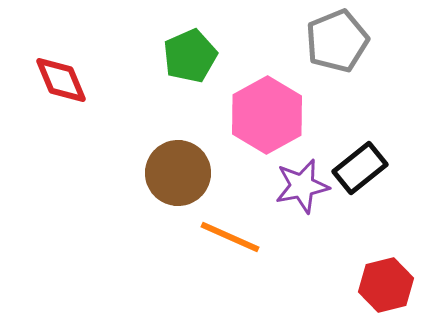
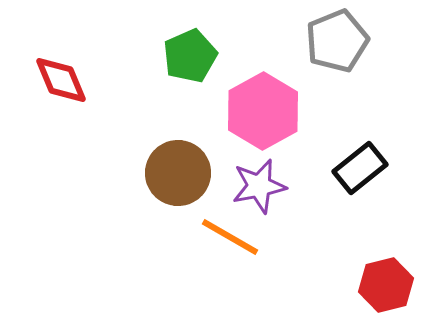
pink hexagon: moved 4 px left, 4 px up
purple star: moved 43 px left
orange line: rotated 6 degrees clockwise
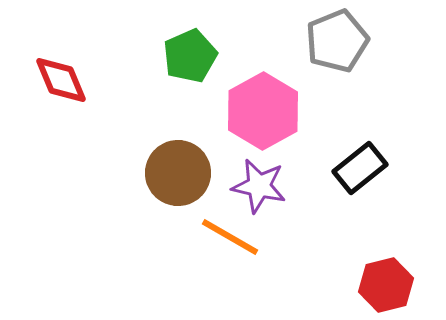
purple star: rotated 24 degrees clockwise
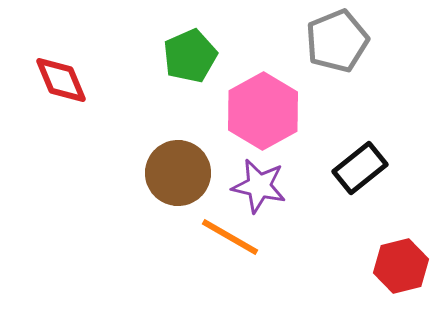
red hexagon: moved 15 px right, 19 px up
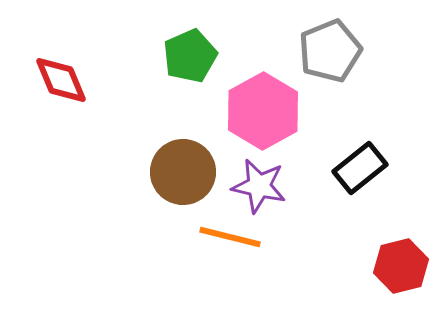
gray pentagon: moved 7 px left, 10 px down
brown circle: moved 5 px right, 1 px up
orange line: rotated 16 degrees counterclockwise
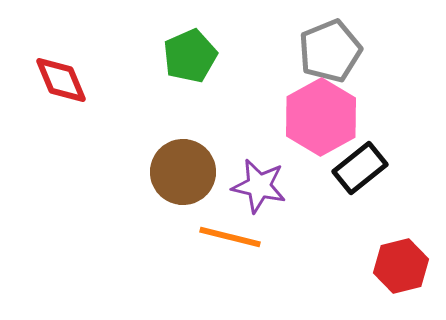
pink hexagon: moved 58 px right, 6 px down
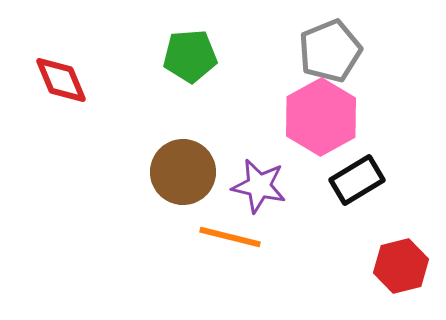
green pentagon: rotated 20 degrees clockwise
black rectangle: moved 3 px left, 12 px down; rotated 8 degrees clockwise
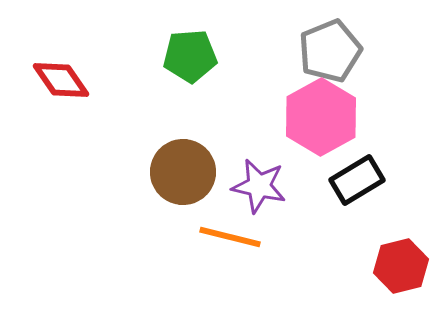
red diamond: rotated 12 degrees counterclockwise
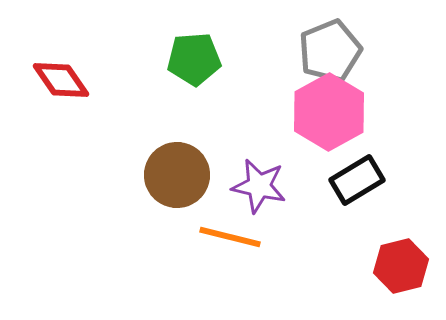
green pentagon: moved 4 px right, 3 px down
pink hexagon: moved 8 px right, 5 px up
brown circle: moved 6 px left, 3 px down
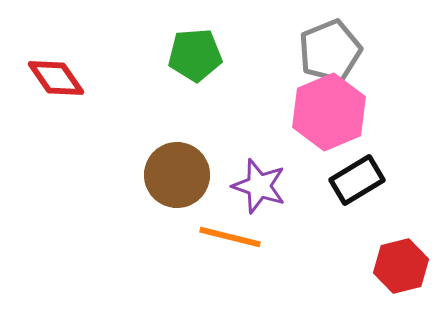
green pentagon: moved 1 px right, 4 px up
red diamond: moved 5 px left, 2 px up
pink hexagon: rotated 6 degrees clockwise
purple star: rotated 6 degrees clockwise
